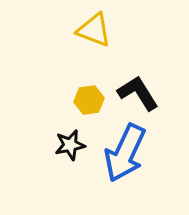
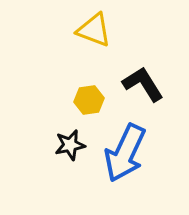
black L-shape: moved 5 px right, 9 px up
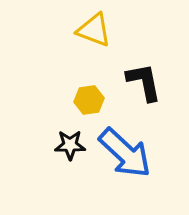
black L-shape: moved 1 px right, 2 px up; rotated 21 degrees clockwise
black star: rotated 12 degrees clockwise
blue arrow: rotated 72 degrees counterclockwise
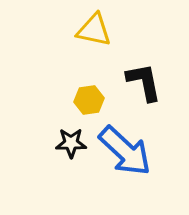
yellow triangle: rotated 9 degrees counterclockwise
black star: moved 1 px right, 2 px up
blue arrow: moved 2 px up
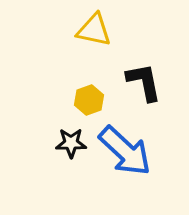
yellow hexagon: rotated 12 degrees counterclockwise
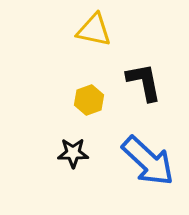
black star: moved 2 px right, 10 px down
blue arrow: moved 23 px right, 10 px down
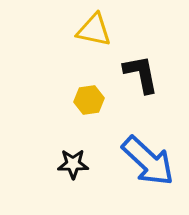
black L-shape: moved 3 px left, 8 px up
yellow hexagon: rotated 12 degrees clockwise
black star: moved 11 px down
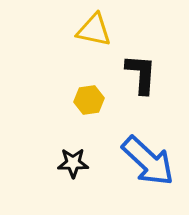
black L-shape: rotated 15 degrees clockwise
black star: moved 1 px up
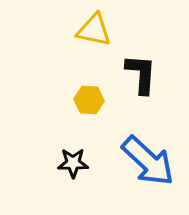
yellow hexagon: rotated 12 degrees clockwise
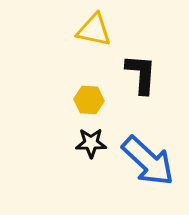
black star: moved 18 px right, 20 px up
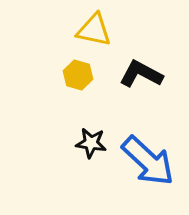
black L-shape: rotated 66 degrees counterclockwise
yellow hexagon: moved 11 px left, 25 px up; rotated 12 degrees clockwise
black star: rotated 8 degrees clockwise
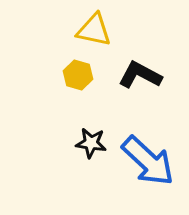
black L-shape: moved 1 px left, 1 px down
